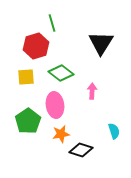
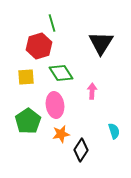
red hexagon: moved 3 px right
green diamond: rotated 20 degrees clockwise
black diamond: rotated 75 degrees counterclockwise
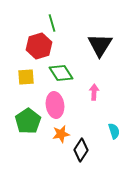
black triangle: moved 1 px left, 2 px down
pink arrow: moved 2 px right, 1 px down
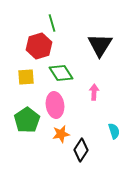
green pentagon: moved 1 px left, 1 px up
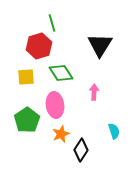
orange star: rotated 12 degrees counterclockwise
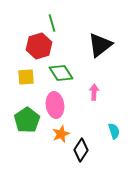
black triangle: rotated 20 degrees clockwise
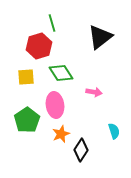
black triangle: moved 8 px up
pink arrow: rotated 98 degrees clockwise
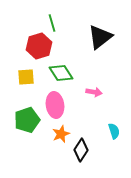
green pentagon: rotated 15 degrees clockwise
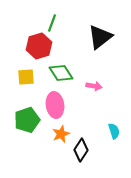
green line: rotated 36 degrees clockwise
pink arrow: moved 6 px up
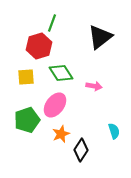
pink ellipse: rotated 45 degrees clockwise
